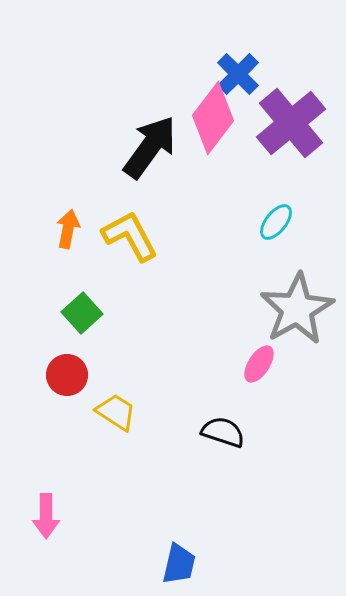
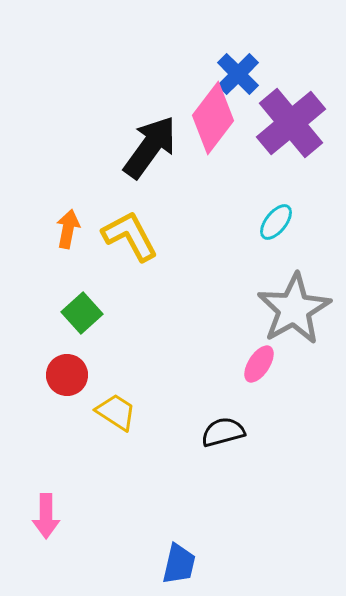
gray star: moved 3 px left
black semicircle: rotated 33 degrees counterclockwise
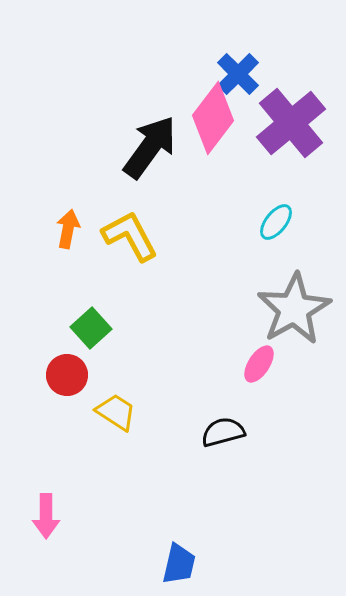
green square: moved 9 px right, 15 px down
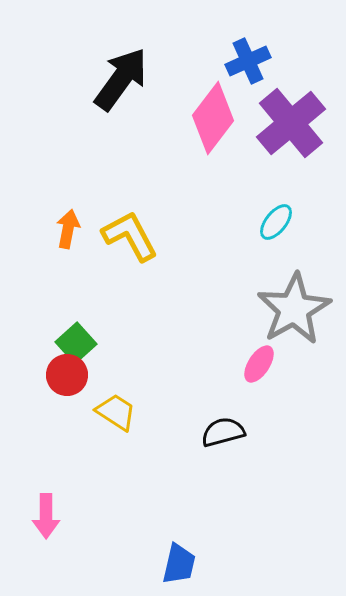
blue cross: moved 10 px right, 13 px up; rotated 21 degrees clockwise
black arrow: moved 29 px left, 68 px up
green square: moved 15 px left, 15 px down
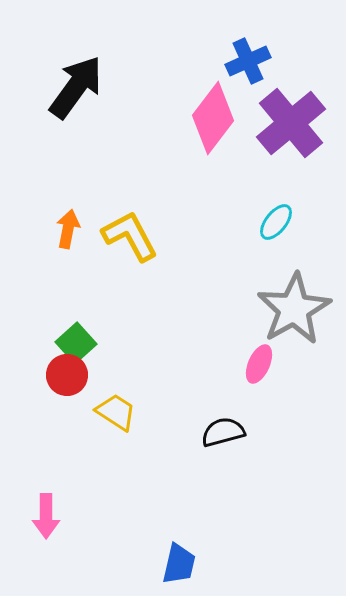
black arrow: moved 45 px left, 8 px down
pink ellipse: rotated 9 degrees counterclockwise
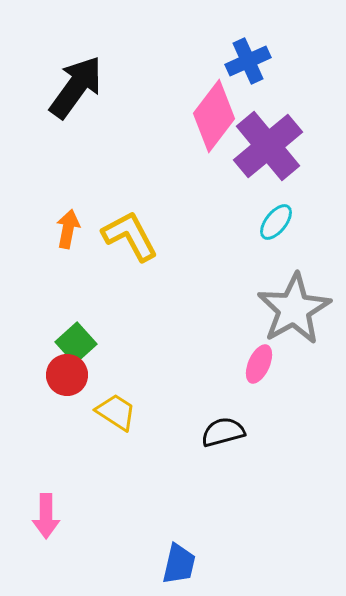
pink diamond: moved 1 px right, 2 px up
purple cross: moved 23 px left, 23 px down
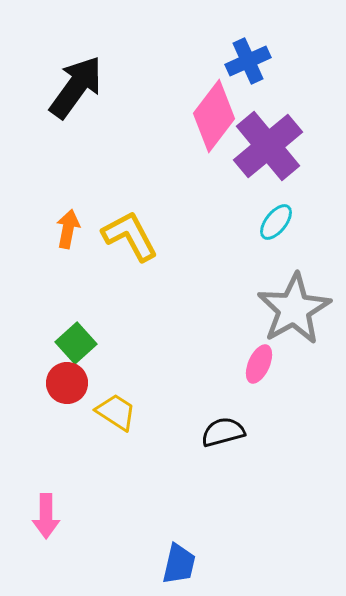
red circle: moved 8 px down
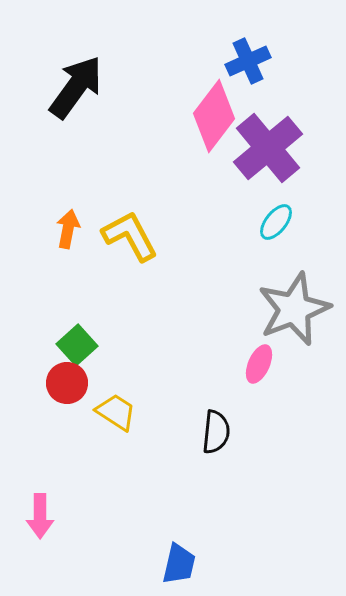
purple cross: moved 2 px down
gray star: rotated 8 degrees clockwise
green square: moved 1 px right, 2 px down
black semicircle: moved 7 px left; rotated 111 degrees clockwise
pink arrow: moved 6 px left
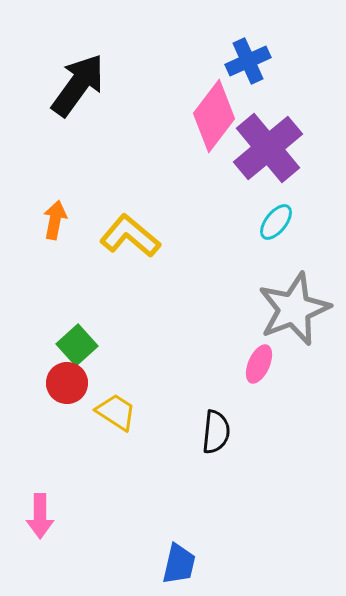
black arrow: moved 2 px right, 2 px up
orange arrow: moved 13 px left, 9 px up
yellow L-shape: rotated 22 degrees counterclockwise
